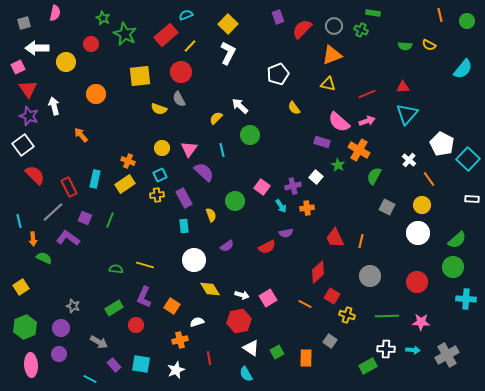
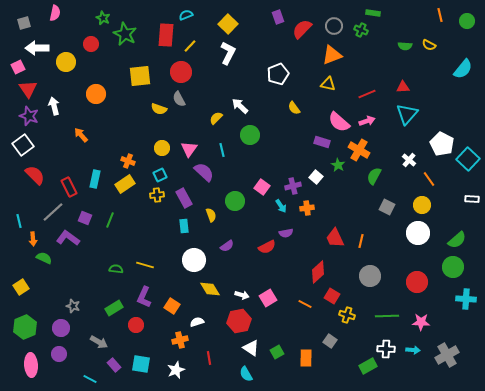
red rectangle at (166, 35): rotated 45 degrees counterclockwise
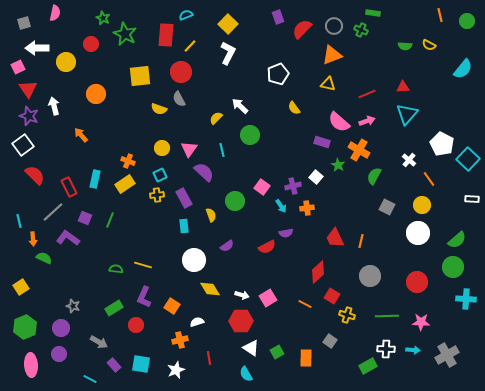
yellow line at (145, 265): moved 2 px left
red hexagon at (239, 321): moved 2 px right; rotated 10 degrees clockwise
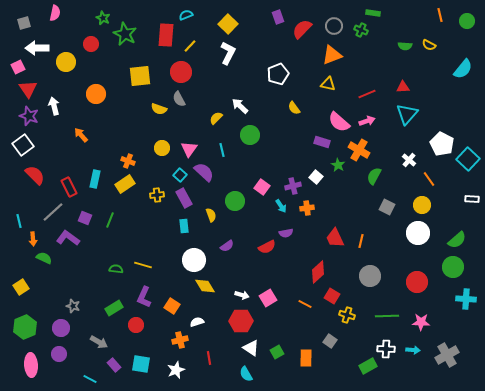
cyan square at (160, 175): moved 20 px right; rotated 24 degrees counterclockwise
yellow diamond at (210, 289): moved 5 px left, 3 px up
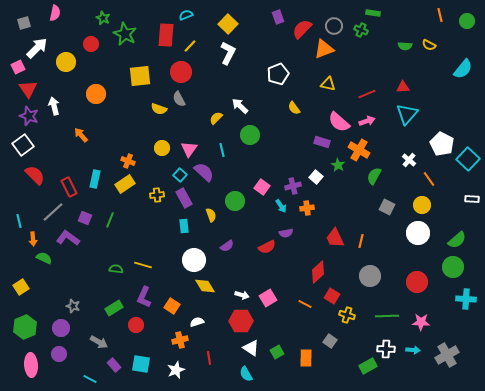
white arrow at (37, 48): rotated 135 degrees clockwise
orange triangle at (332, 55): moved 8 px left, 6 px up
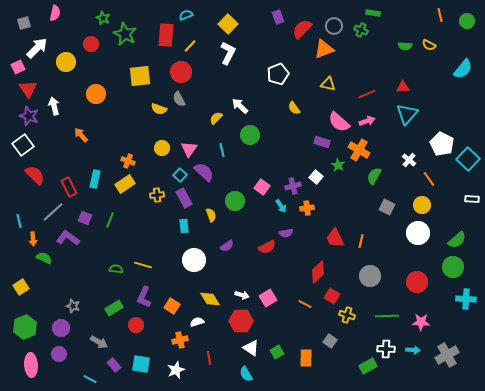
yellow diamond at (205, 286): moved 5 px right, 13 px down
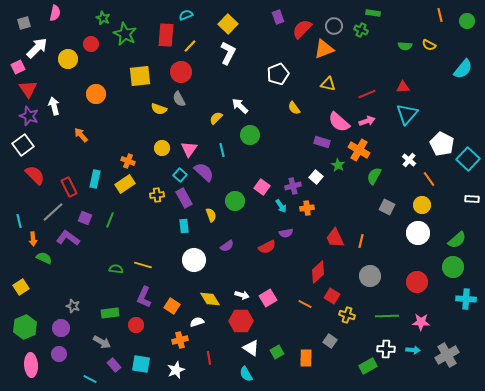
yellow circle at (66, 62): moved 2 px right, 3 px up
green rectangle at (114, 308): moved 4 px left, 5 px down; rotated 24 degrees clockwise
gray arrow at (99, 342): moved 3 px right
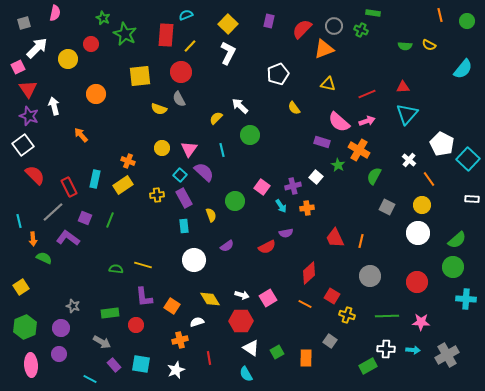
purple rectangle at (278, 17): moved 9 px left, 4 px down; rotated 32 degrees clockwise
yellow rectangle at (125, 184): moved 2 px left, 1 px down
red diamond at (318, 272): moved 9 px left, 1 px down
purple L-shape at (144, 297): rotated 30 degrees counterclockwise
